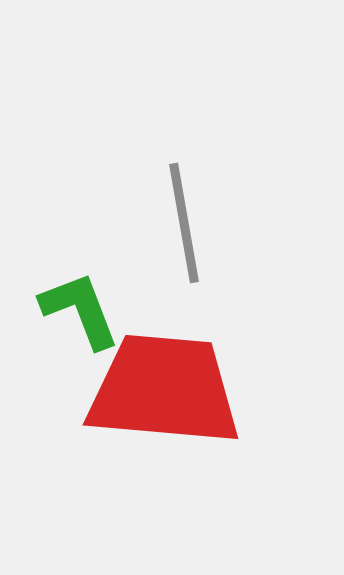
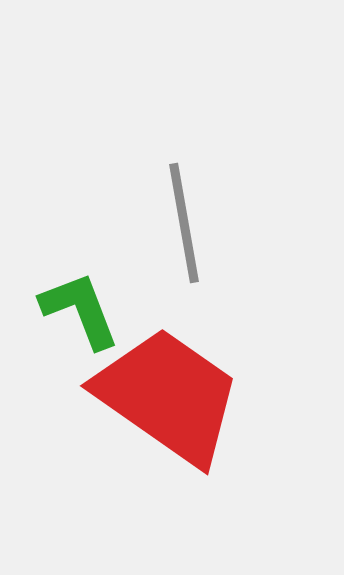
red trapezoid: moved 4 px right, 6 px down; rotated 30 degrees clockwise
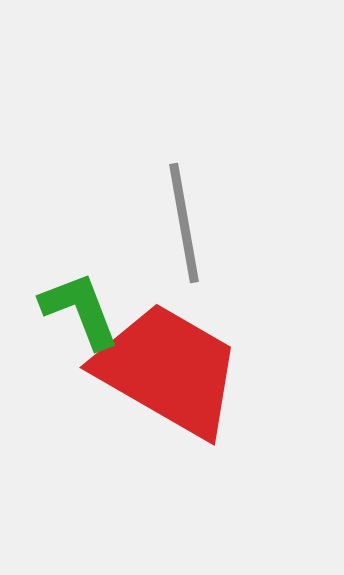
red trapezoid: moved 26 px up; rotated 5 degrees counterclockwise
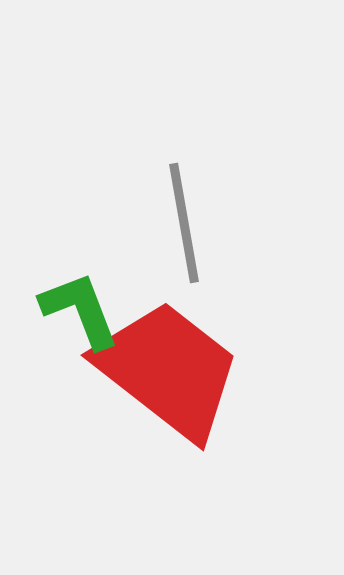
red trapezoid: rotated 8 degrees clockwise
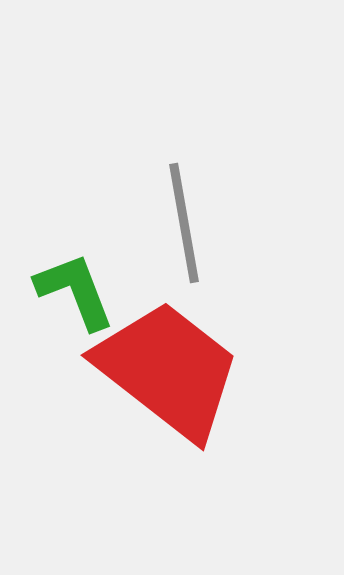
green L-shape: moved 5 px left, 19 px up
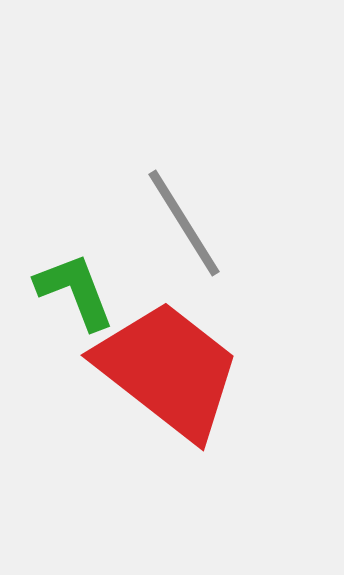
gray line: rotated 22 degrees counterclockwise
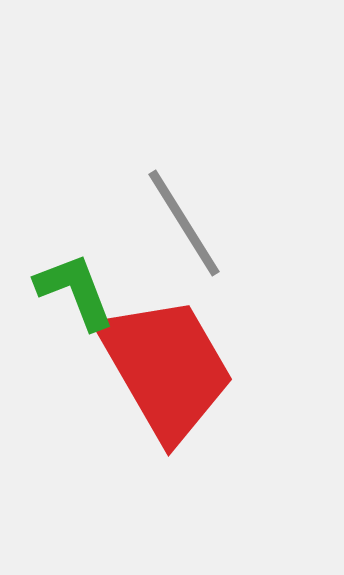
red trapezoid: moved 2 px left, 2 px up; rotated 22 degrees clockwise
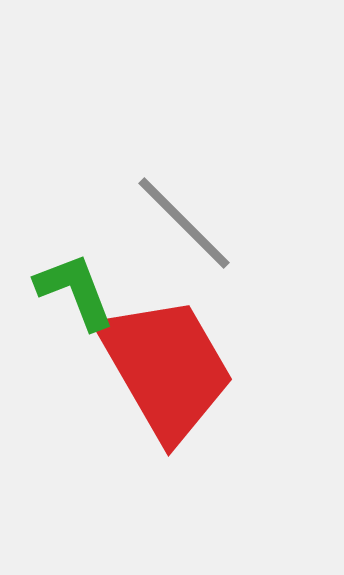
gray line: rotated 13 degrees counterclockwise
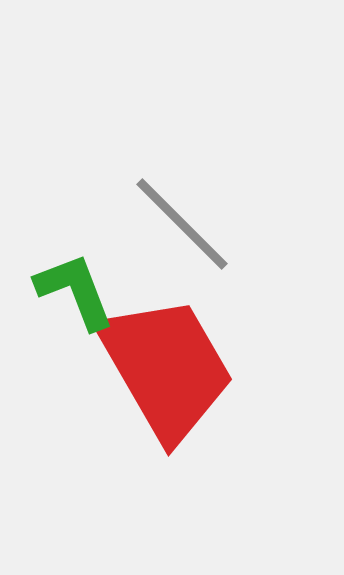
gray line: moved 2 px left, 1 px down
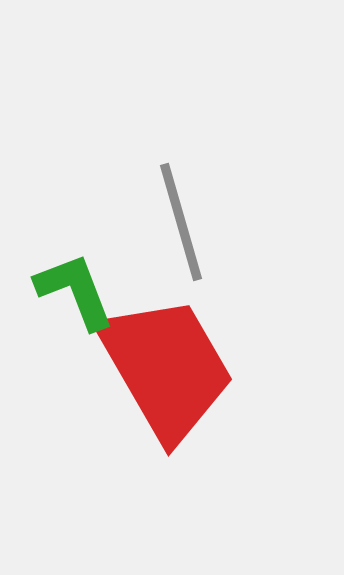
gray line: moved 1 px left, 2 px up; rotated 29 degrees clockwise
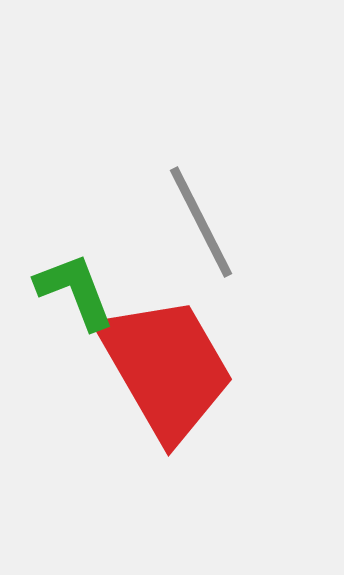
gray line: moved 20 px right; rotated 11 degrees counterclockwise
